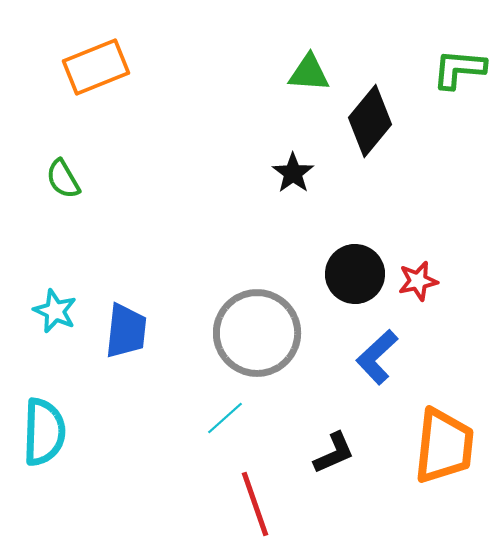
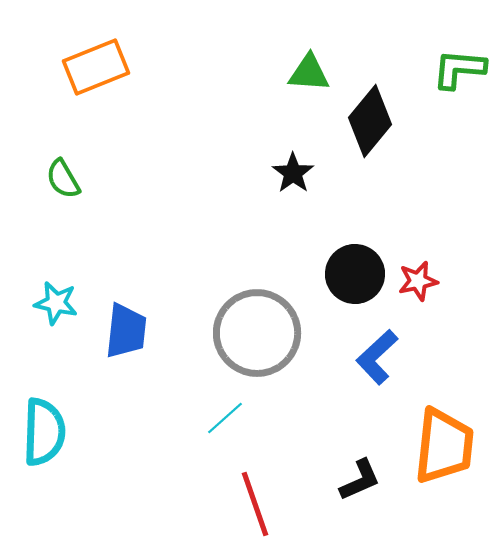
cyan star: moved 1 px right, 8 px up; rotated 12 degrees counterclockwise
black L-shape: moved 26 px right, 27 px down
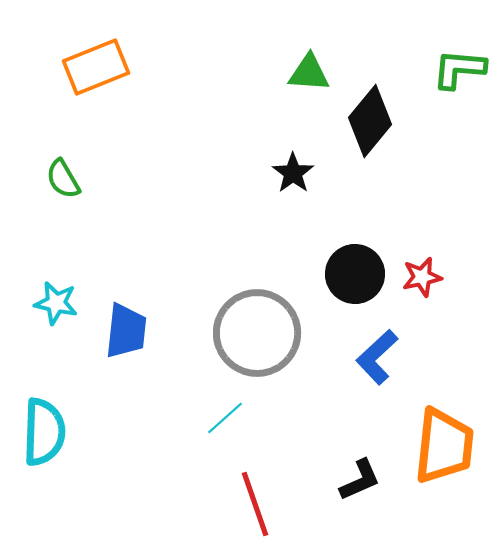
red star: moved 4 px right, 4 px up
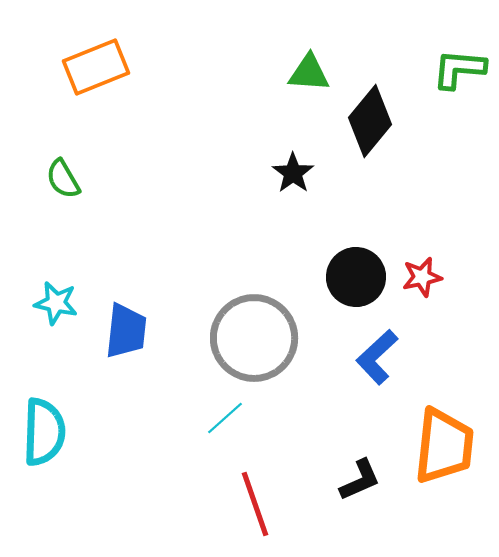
black circle: moved 1 px right, 3 px down
gray circle: moved 3 px left, 5 px down
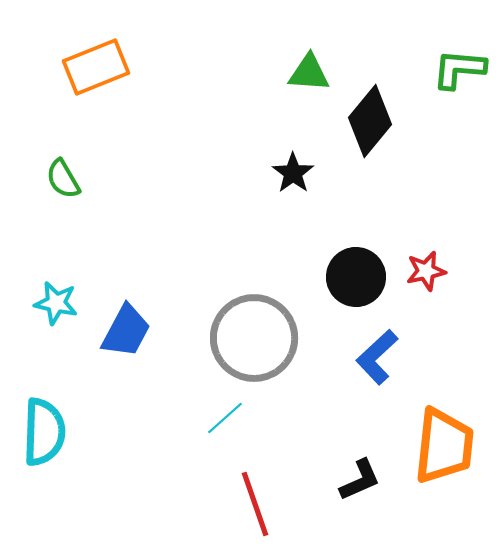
red star: moved 4 px right, 6 px up
blue trapezoid: rotated 22 degrees clockwise
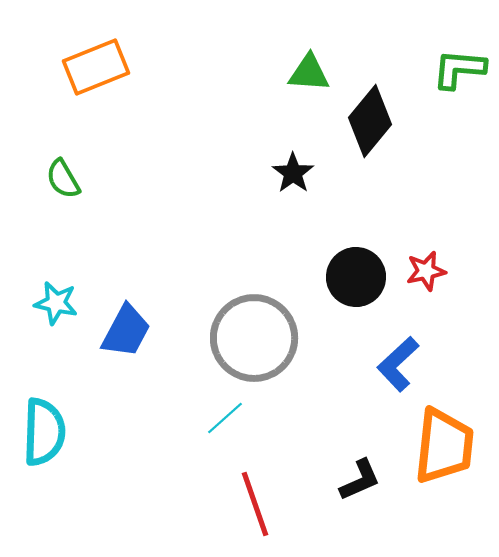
blue L-shape: moved 21 px right, 7 px down
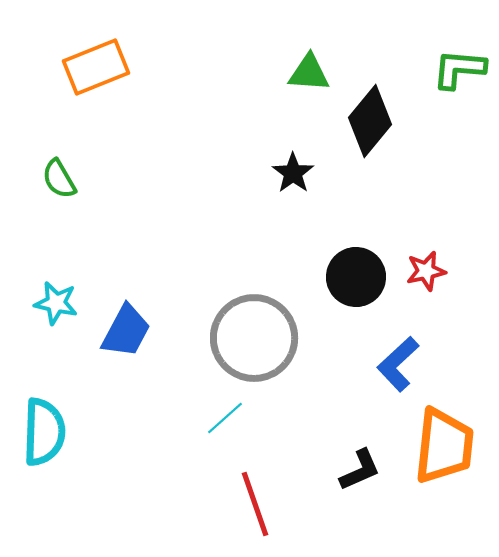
green semicircle: moved 4 px left
black L-shape: moved 10 px up
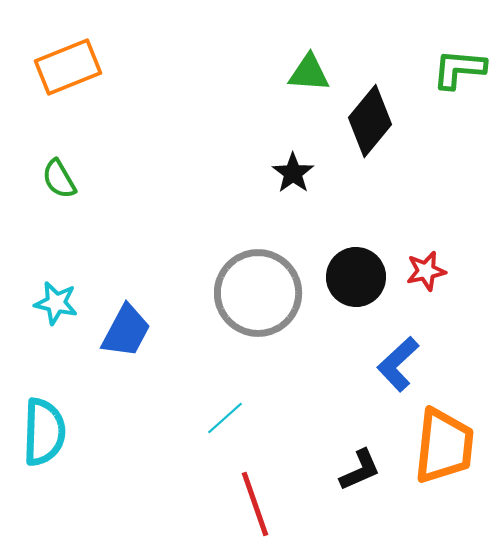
orange rectangle: moved 28 px left
gray circle: moved 4 px right, 45 px up
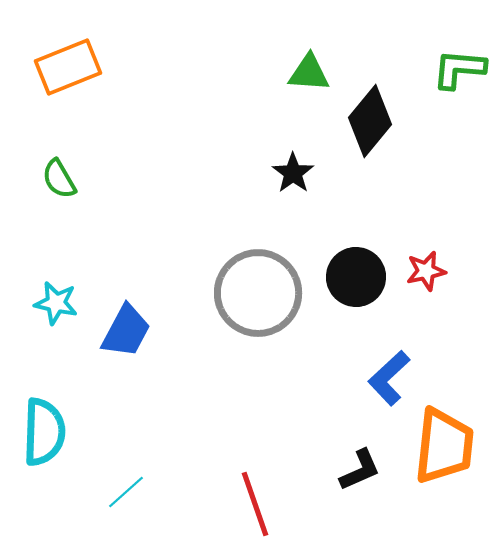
blue L-shape: moved 9 px left, 14 px down
cyan line: moved 99 px left, 74 px down
